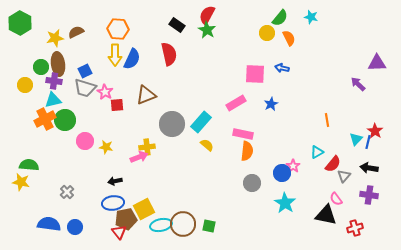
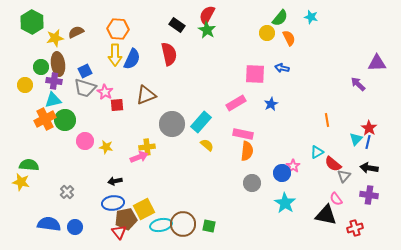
green hexagon at (20, 23): moved 12 px right, 1 px up
red star at (375, 131): moved 6 px left, 3 px up
red semicircle at (333, 164): rotated 90 degrees clockwise
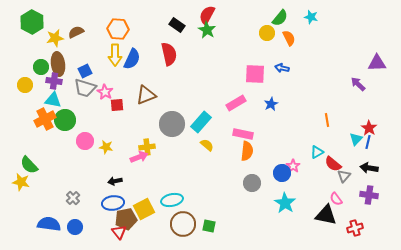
cyan triangle at (53, 100): rotated 24 degrees clockwise
green semicircle at (29, 165): rotated 138 degrees counterclockwise
gray cross at (67, 192): moved 6 px right, 6 px down
cyan ellipse at (161, 225): moved 11 px right, 25 px up
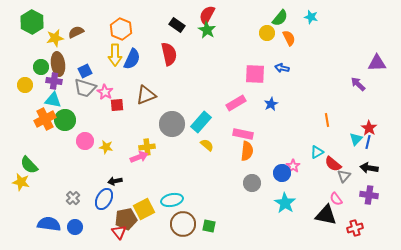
orange hexagon at (118, 29): moved 3 px right; rotated 20 degrees clockwise
blue ellipse at (113, 203): moved 9 px left, 4 px up; rotated 55 degrees counterclockwise
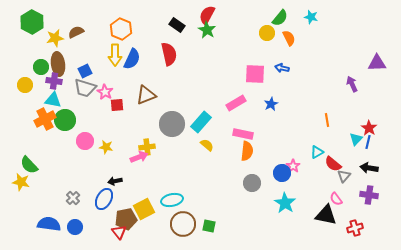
purple arrow at (358, 84): moved 6 px left; rotated 21 degrees clockwise
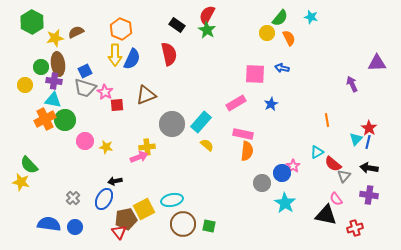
gray circle at (252, 183): moved 10 px right
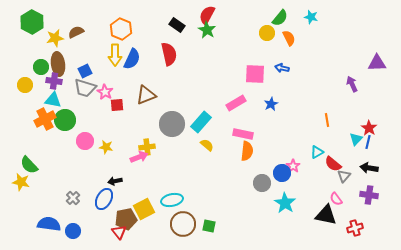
blue circle at (75, 227): moved 2 px left, 4 px down
